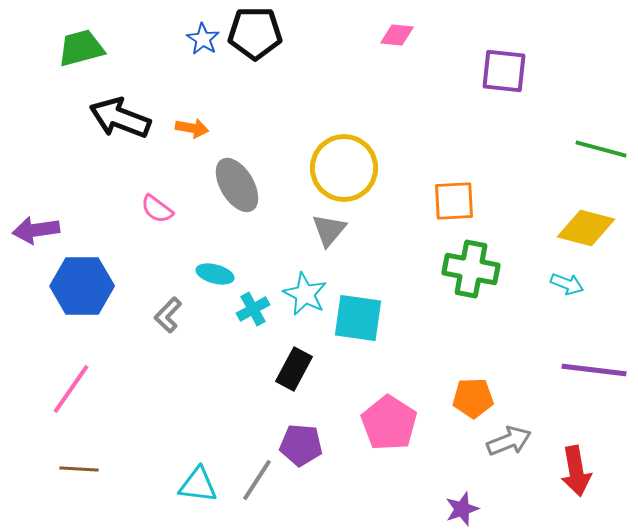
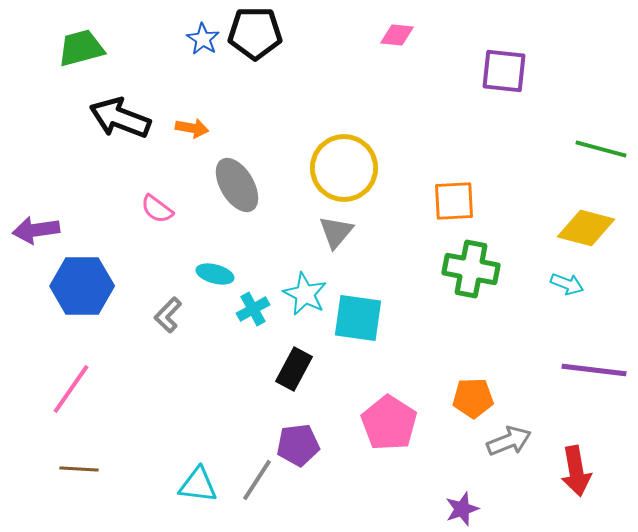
gray triangle: moved 7 px right, 2 px down
purple pentagon: moved 3 px left; rotated 12 degrees counterclockwise
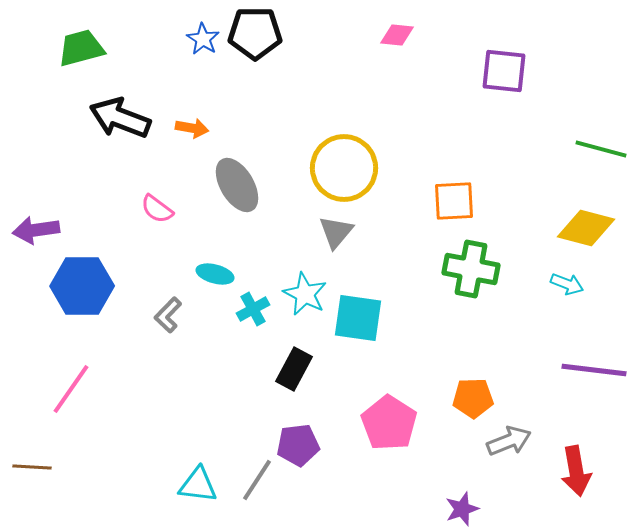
brown line: moved 47 px left, 2 px up
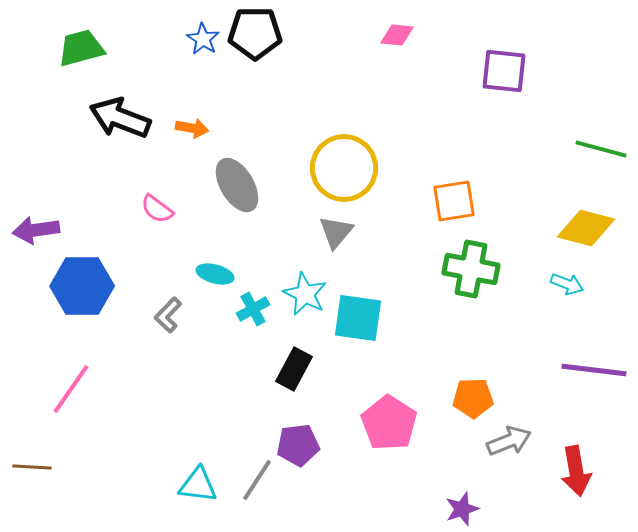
orange square: rotated 6 degrees counterclockwise
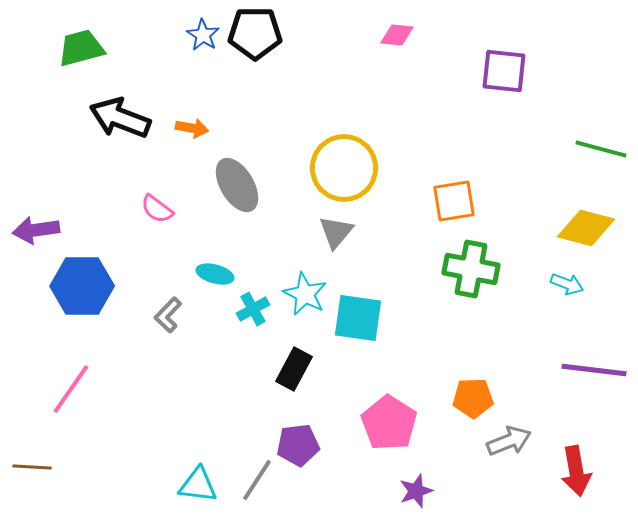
blue star: moved 4 px up
purple star: moved 46 px left, 18 px up
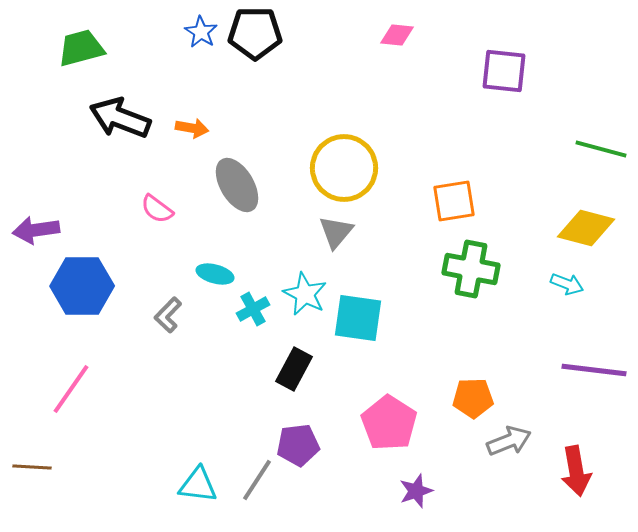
blue star: moved 2 px left, 3 px up
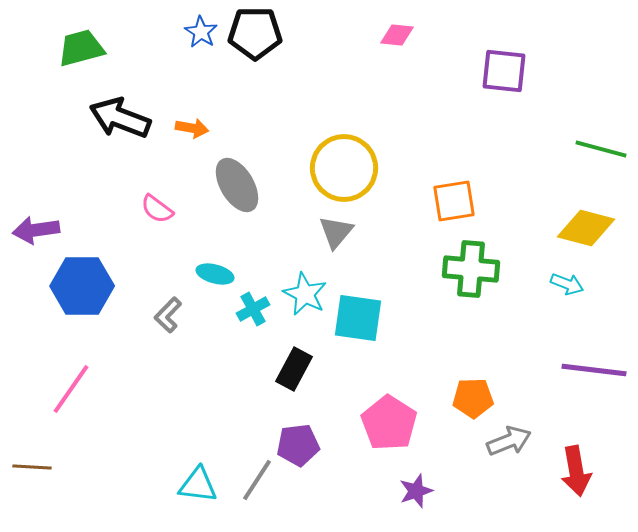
green cross: rotated 6 degrees counterclockwise
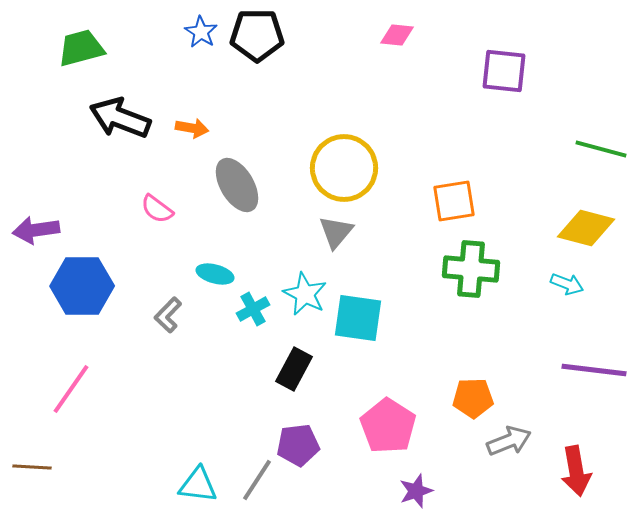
black pentagon: moved 2 px right, 2 px down
pink pentagon: moved 1 px left, 3 px down
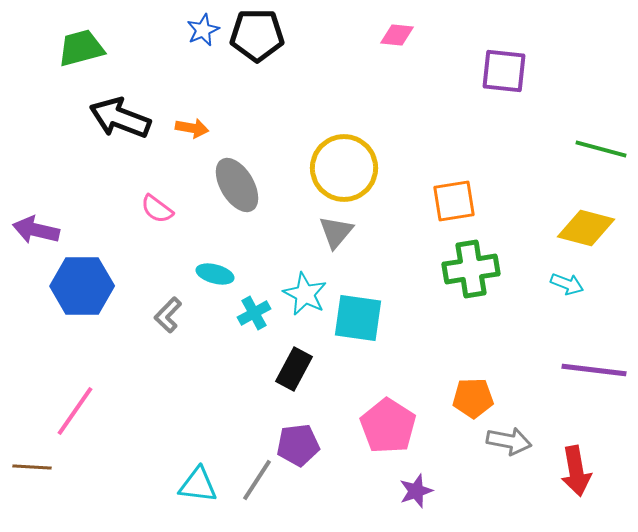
blue star: moved 2 px right, 2 px up; rotated 16 degrees clockwise
purple arrow: rotated 21 degrees clockwise
green cross: rotated 14 degrees counterclockwise
cyan cross: moved 1 px right, 4 px down
pink line: moved 4 px right, 22 px down
gray arrow: rotated 33 degrees clockwise
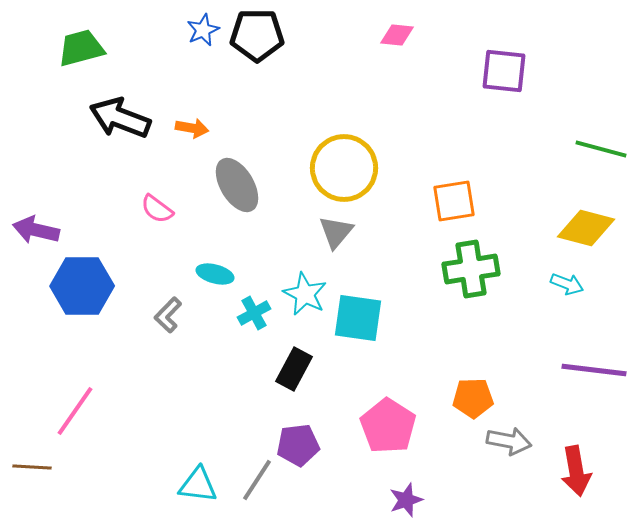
purple star: moved 10 px left, 9 px down
